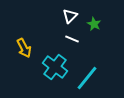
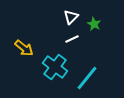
white triangle: moved 1 px right, 1 px down
white line: rotated 48 degrees counterclockwise
yellow arrow: rotated 24 degrees counterclockwise
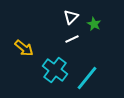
cyan cross: moved 3 px down
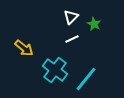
cyan line: moved 1 px left, 1 px down
